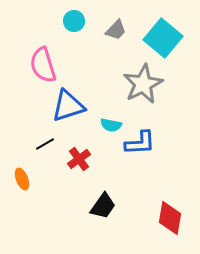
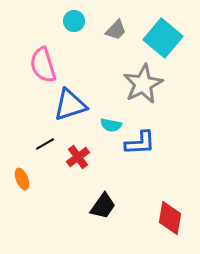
blue triangle: moved 2 px right, 1 px up
red cross: moved 1 px left, 2 px up
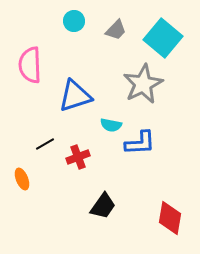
pink semicircle: moved 13 px left; rotated 15 degrees clockwise
blue triangle: moved 5 px right, 9 px up
red cross: rotated 15 degrees clockwise
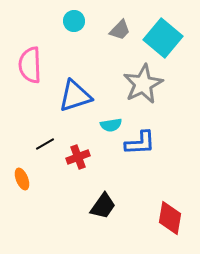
gray trapezoid: moved 4 px right
cyan semicircle: rotated 20 degrees counterclockwise
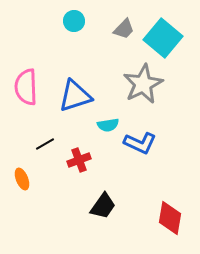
gray trapezoid: moved 4 px right, 1 px up
pink semicircle: moved 4 px left, 22 px down
cyan semicircle: moved 3 px left
blue L-shape: rotated 28 degrees clockwise
red cross: moved 1 px right, 3 px down
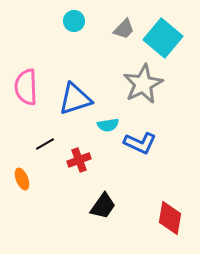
blue triangle: moved 3 px down
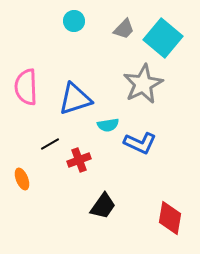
black line: moved 5 px right
